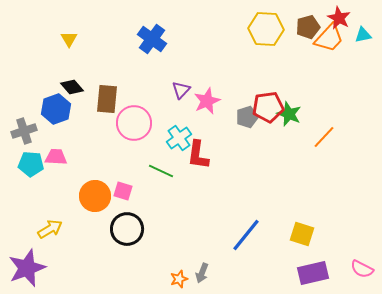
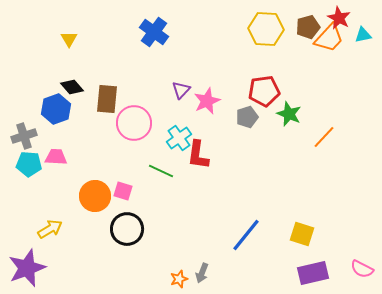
blue cross: moved 2 px right, 7 px up
red pentagon: moved 4 px left, 16 px up
gray cross: moved 5 px down
cyan pentagon: moved 2 px left
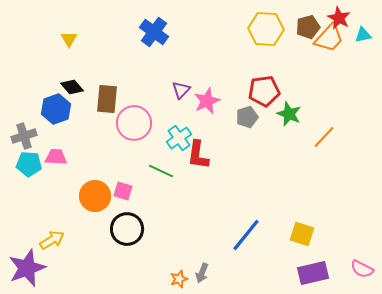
yellow arrow: moved 2 px right, 11 px down
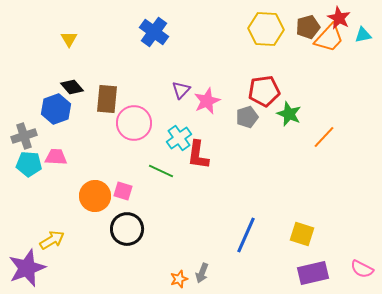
blue line: rotated 15 degrees counterclockwise
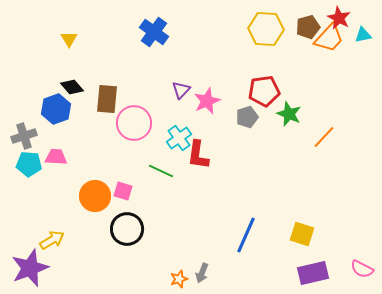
purple star: moved 3 px right
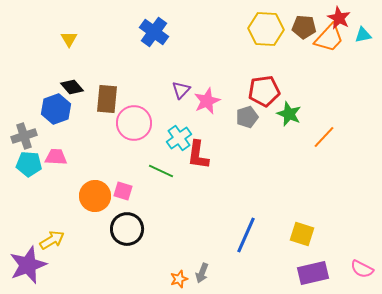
brown pentagon: moved 4 px left; rotated 20 degrees clockwise
purple star: moved 2 px left, 3 px up
